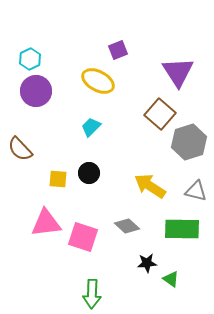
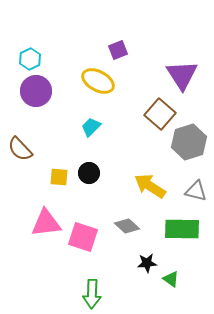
purple triangle: moved 4 px right, 3 px down
yellow square: moved 1 px right, 2 px up
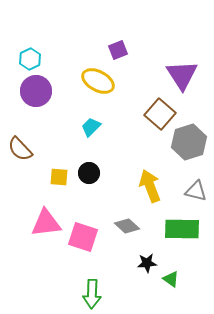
yellow arrow: rotated 36 degrees clockwise
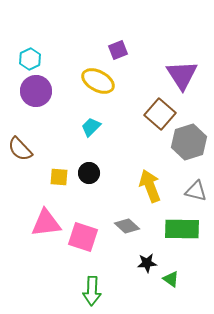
green arrow: moved 3 px up
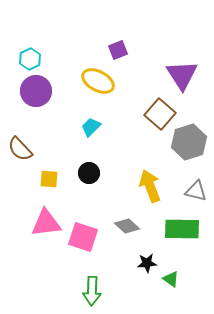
yellow square: moved 10 px left, 2 px down
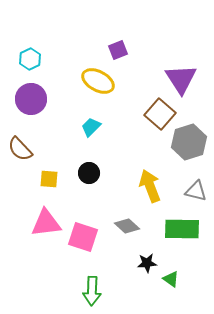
purple triangle: moved 1 px left, 4 px down
purple circle: moved 5 px left, 8 px down
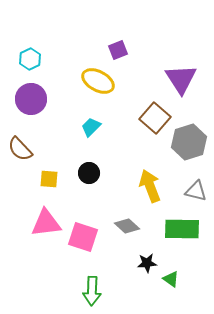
brown square: moved 5 px left, 4 px down
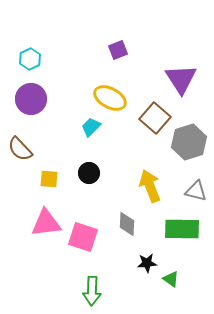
yellow ellipse: moved 12 px right, 17 px down
gray diamond: moved 2 px up; rotated 50 degrees clockwise
